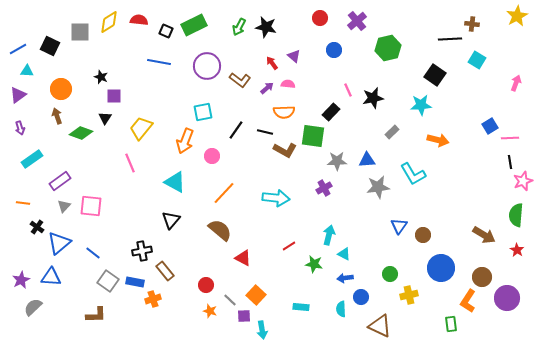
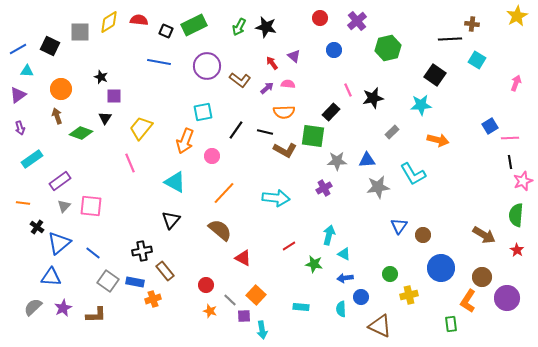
purple star at (21, 280): moved 42 px right, 28 px down
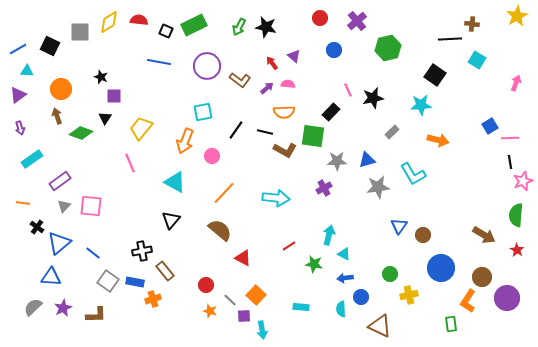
blue triangle at (367, 160): rotated 12 degrees counterclockwise
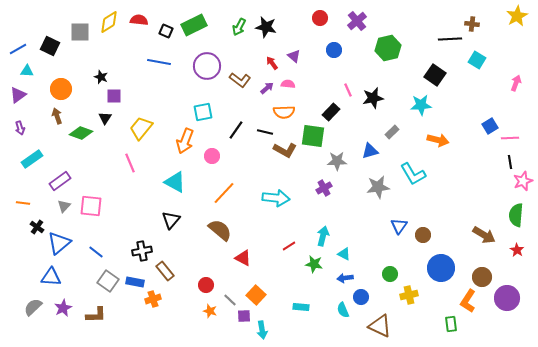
blue triangle at (367, 160): moved 3 px right, 9 px up
cyan arrow at (329, 235): moved 6 px left, 1 px down
blue line at (93, 253): moved 3 px right, 1 px up
cyan semicircle at (341, 309): moved 2 px right, 1 px down; rotated 21 degrees counterclockwise
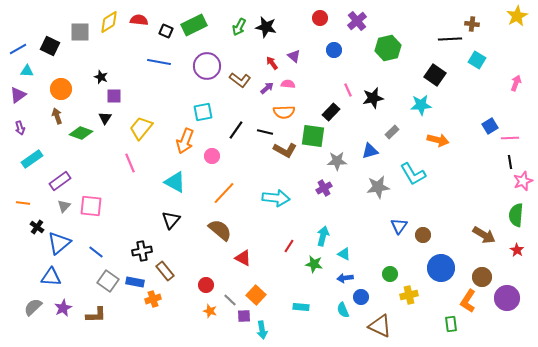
red line at (289, 246): rotated 24 degrees counterclockwise
